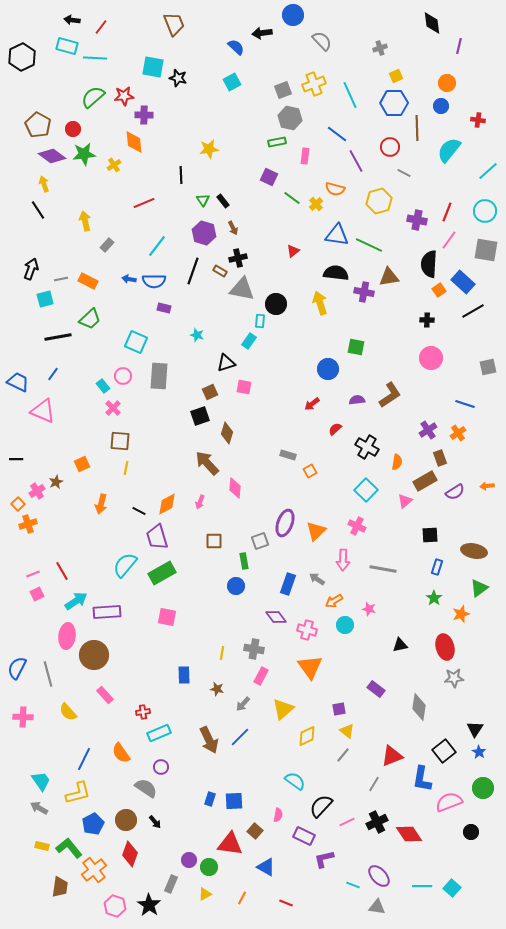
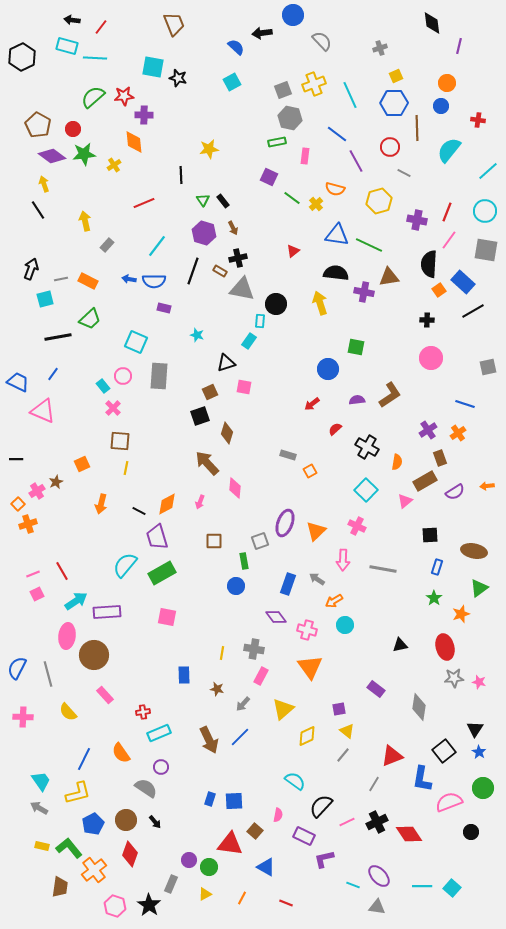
pink star at (369, 609): moved 110 px right, 73 px down
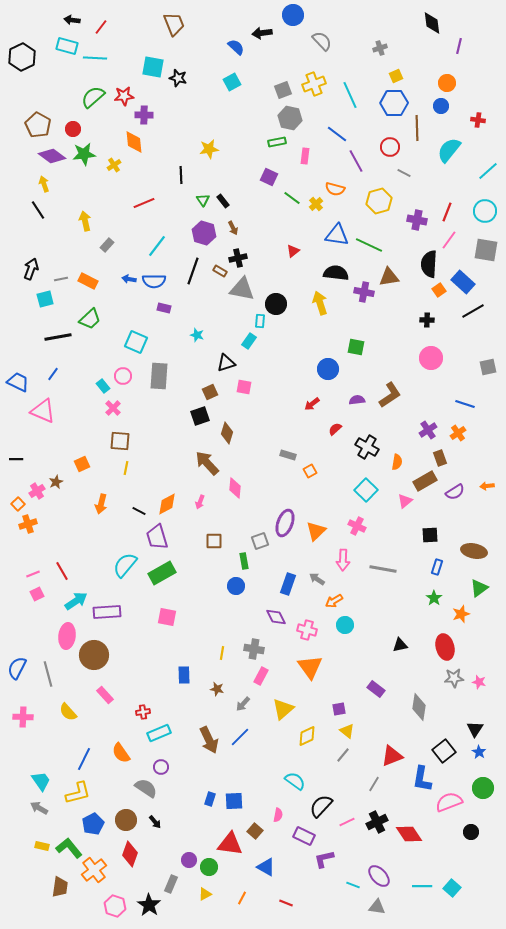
purple diamond at (276, 617): rotated 10 degrees clockwise
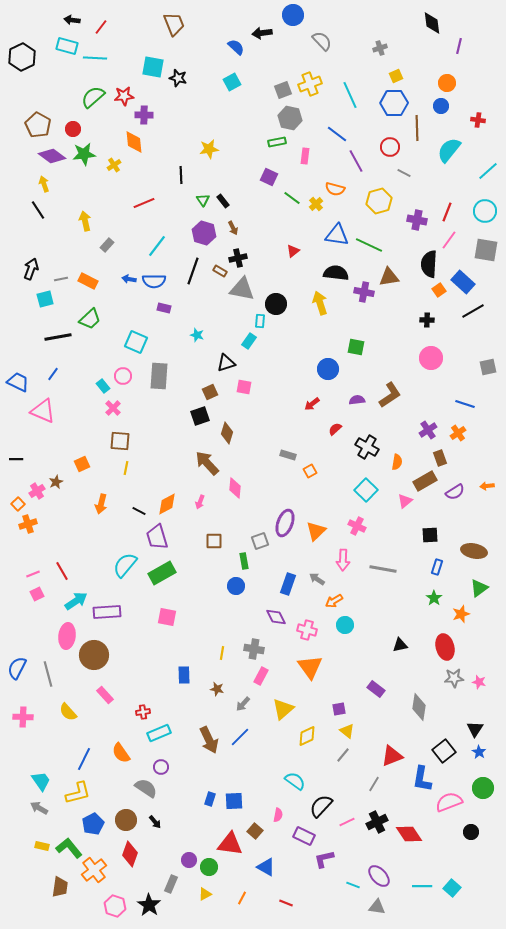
yellow cross at (314, 84): moved 4 px left
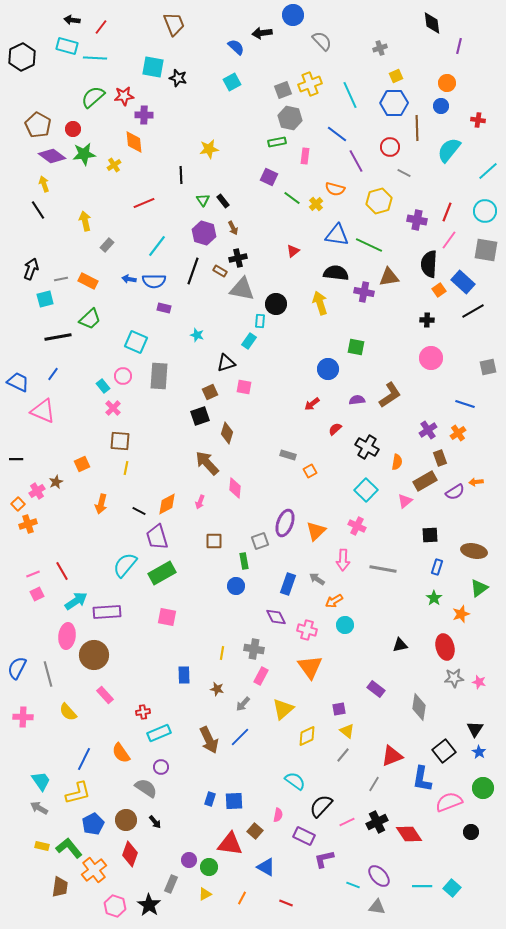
orange arrow at (487, 486): moved 11 px left, 4 px up
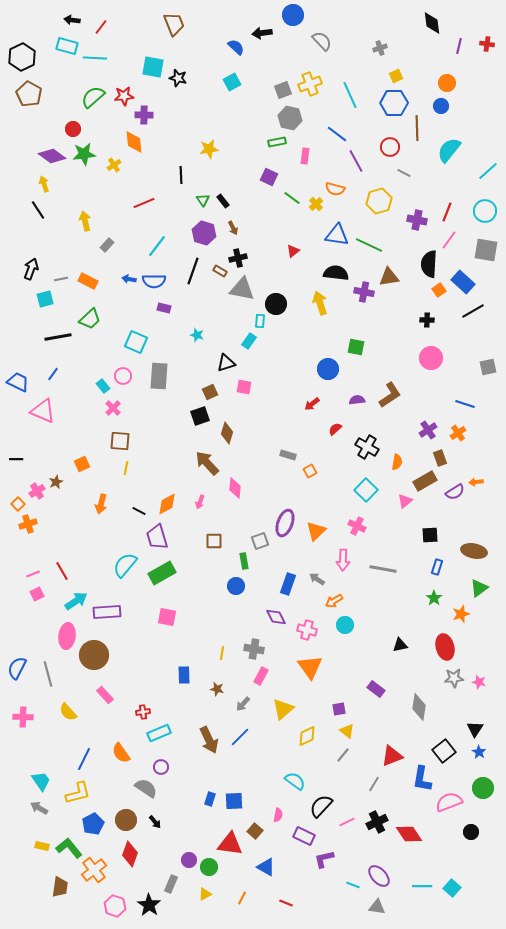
red cross at (478, 120): moved 9 px right, 76 px up
brown pentagon at (38, 125): moved 9 px left, 31 px up
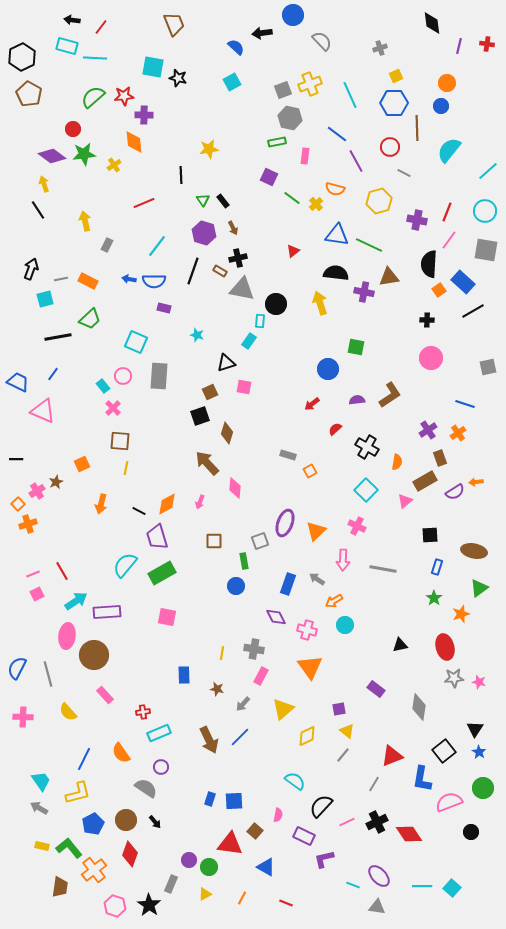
gray rectangle at (107, 245): rotated 16 degrees counterclockwise
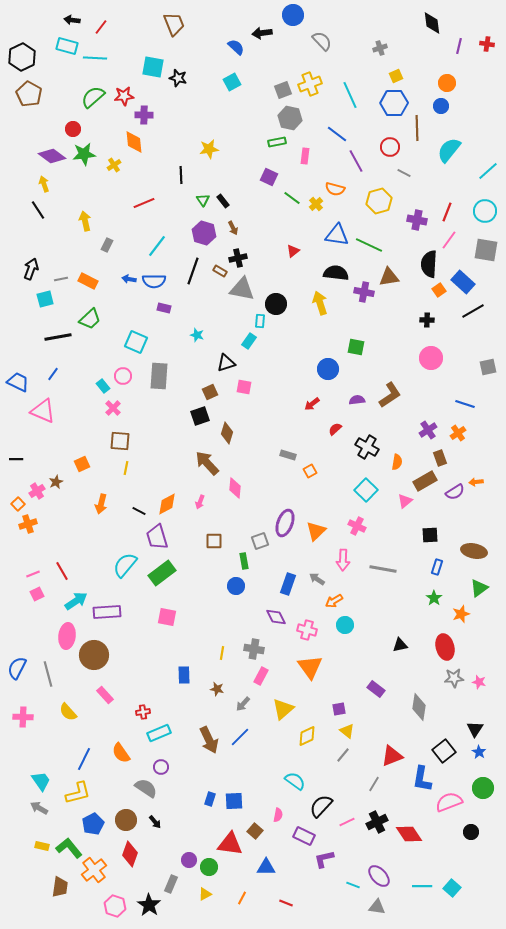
green rectangle at (162, 573): rotated 8 degrees counterclockwise
blue triangle at (266, 867): rotated 30 degrees counterclockwise
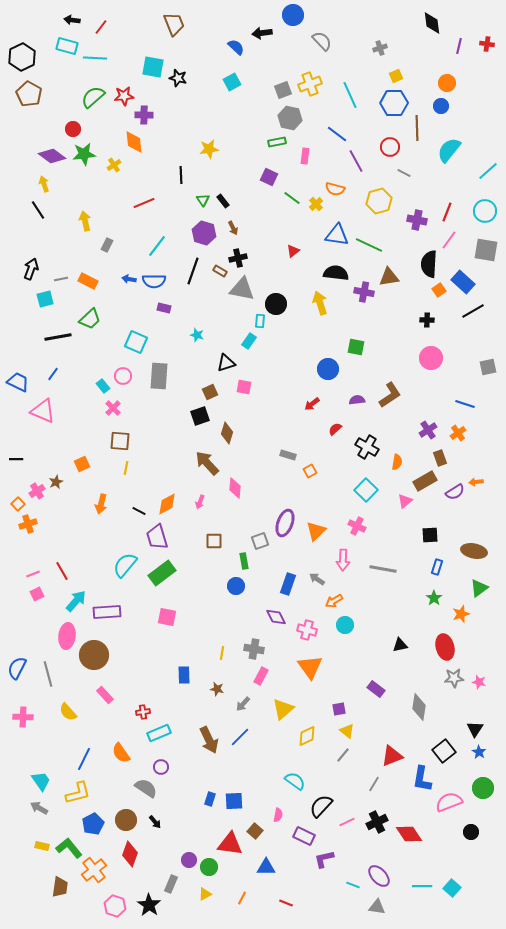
cyan arrow at (76, 601): rotated 15 degrees counterclockwise
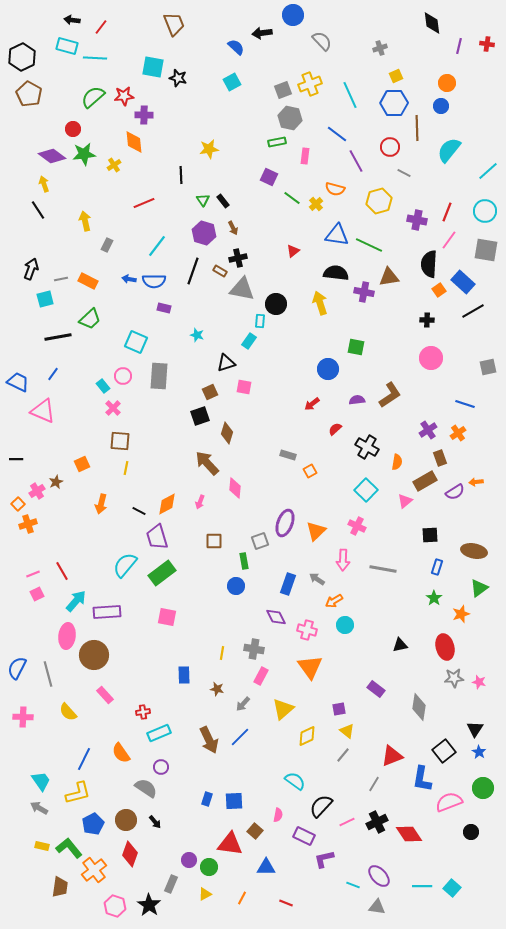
blue rectangle at (210, 799): moved 3 px left
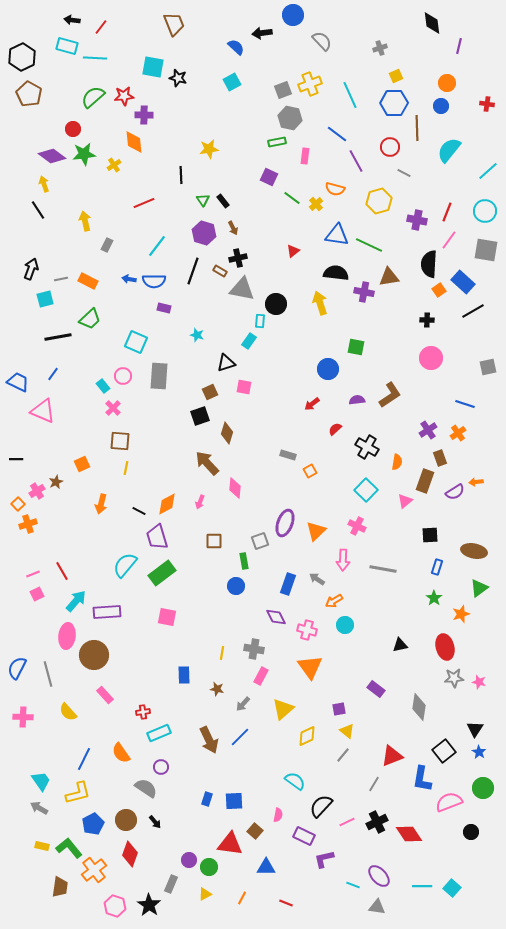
red cross at (487, 44): moved 60 px down
brown rectangle at (425, 481): rotated 40 degrees counterclockwise
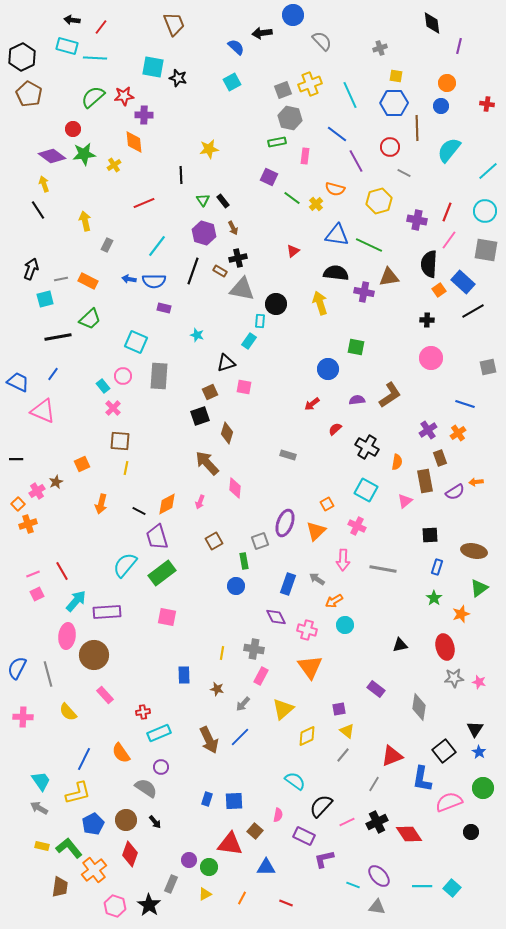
yellow square at (396, 76): rotated 32 degrees clockwise
orange square at (310, 471): moved 17 px right, 33 px down
brown rectangle at (425, 481): rotated 30 degrees counterclockwise
cyan square at (366, 490): rotated 15 degrees counterclockwise
brown square at (214, 541): rotated 30 degrees counterclockwise
